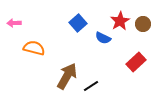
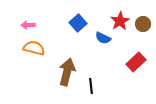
pink arrow: moved 14 px right, 2 px down
brown arrow: moved 4 px up; rotated 16 degrees counterclockwise
black line: rotated 63 degrees counterclockwise
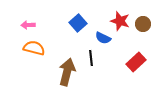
red star: rotated 24 degrees counterclockwise
black line: moved 28 px up
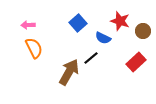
brown circle: moved 7 px down
orange semicircle: rotated 50 degrees clockwise
black line: rotated 56 degrees clockwise
brown arrow: moved 2 px right; rotated 16 degrees clockwise
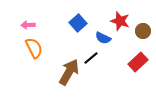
red rectangle: moved 2 px right
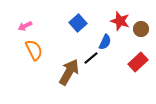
pink arrow: moved 3 px left, 1 px down; rotated 24 degrees counterclockwise
brown circle: moved 2 px left, 2 px up
blue semicircle: moved 2 px right, 4 px down; rotated 91 degrees counterclockwise
orange semicircle: moved 2 px down
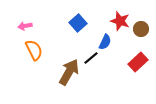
pink arrow: rotated 16 degrees clockwise
